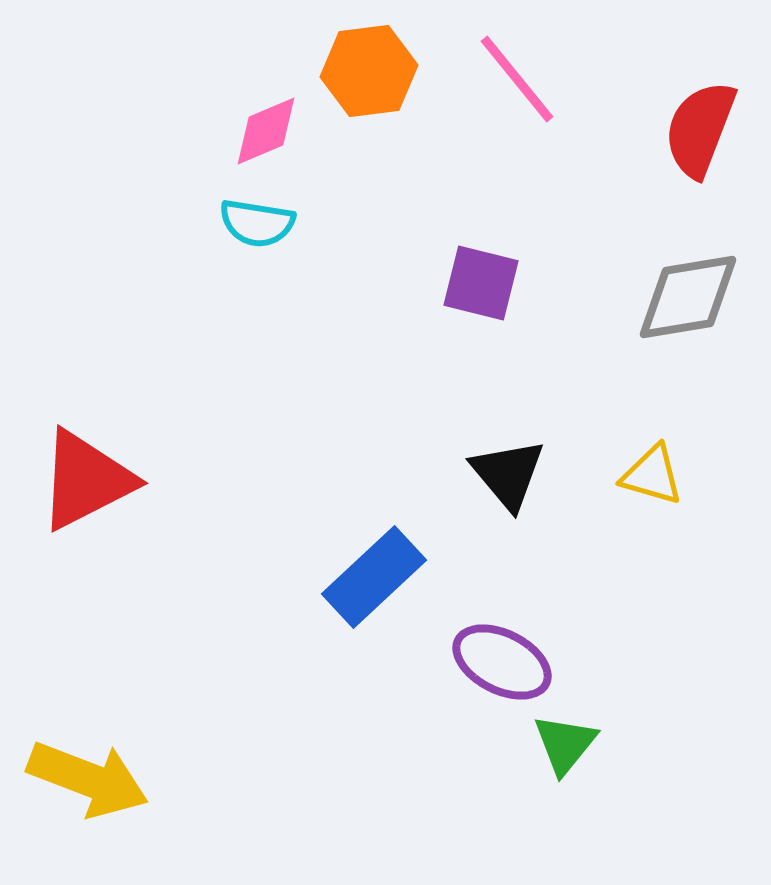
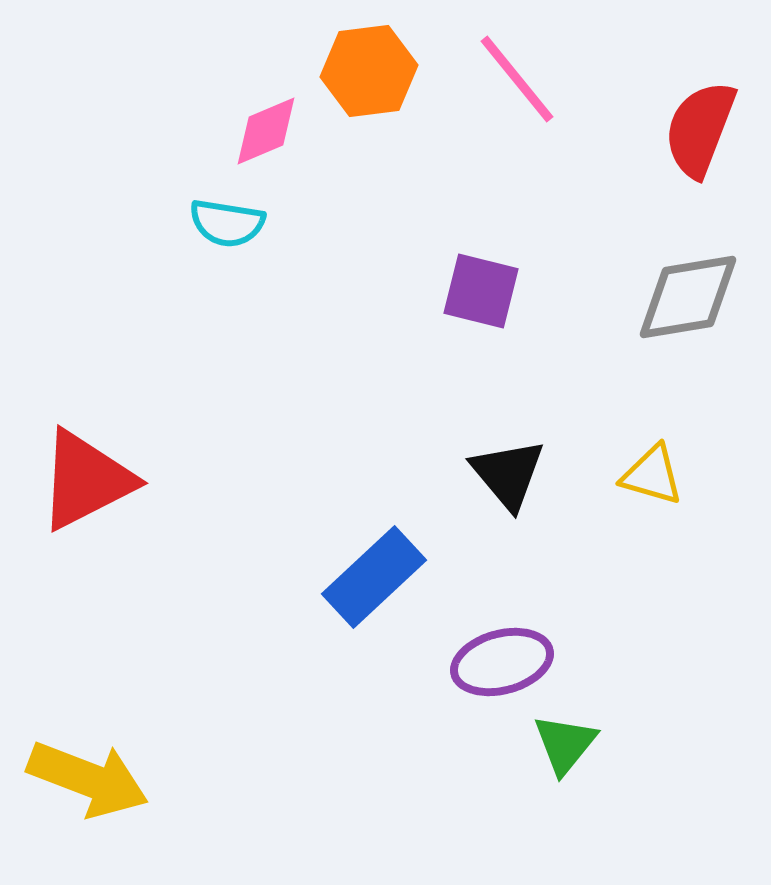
cyan semicircle: moved 30 px left
purple square: moved 8 px down
purple ellipse: rotated 42 degrees counterclockwise
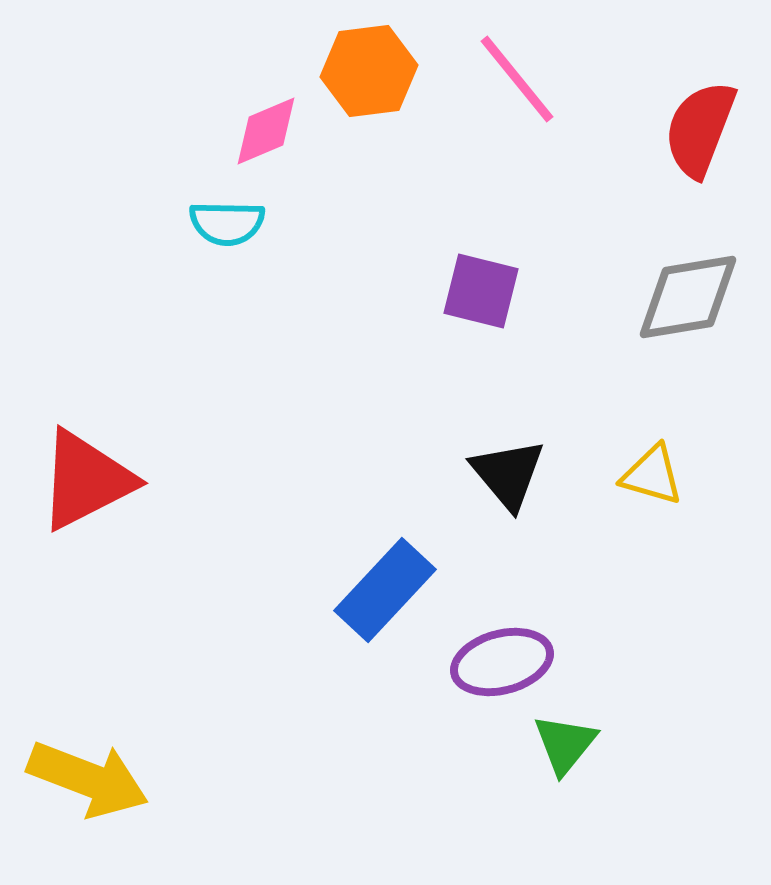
cyan semicircle: rotated 8 degrees counterclockwise
blue rectangle: moved 11 px right, 13 px down; rotated 4 degrees counterclockwise
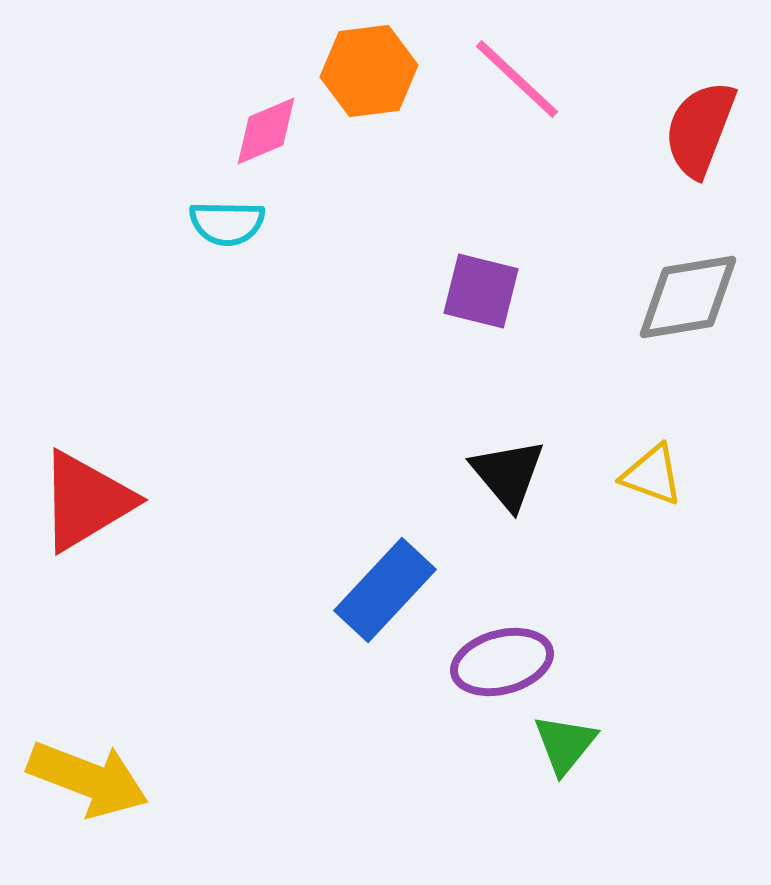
pink line: rotated 8 degrees counterclockwise
yellow triangle: rotated 4 degrees clockwise
red triangle: moved 21 px down; rotated 4 degrees counterclockwise
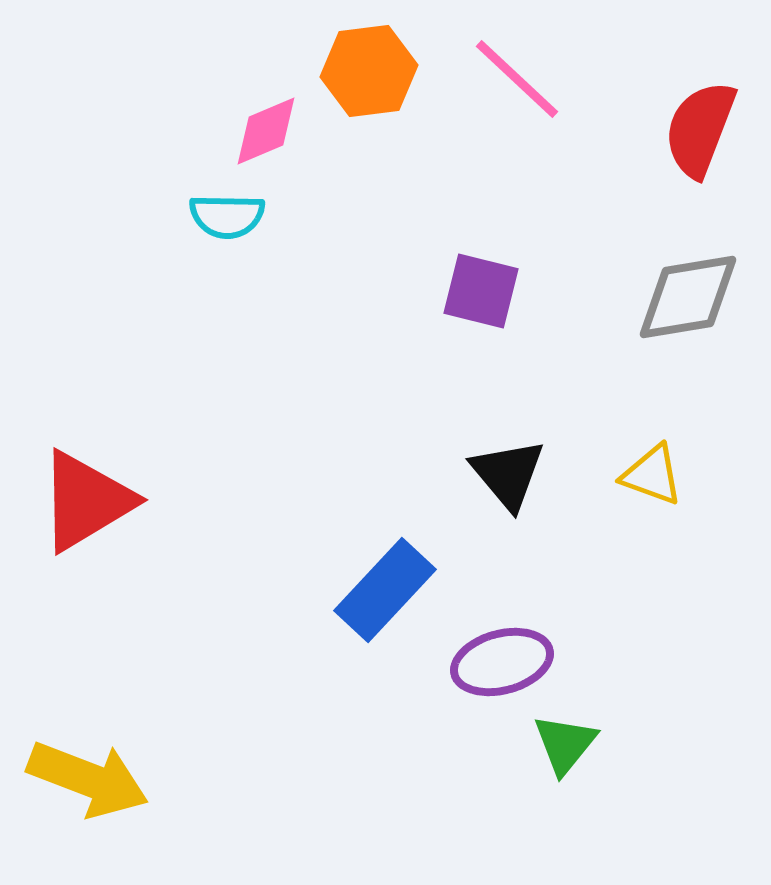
cyan semicircle: moved 7 px up
